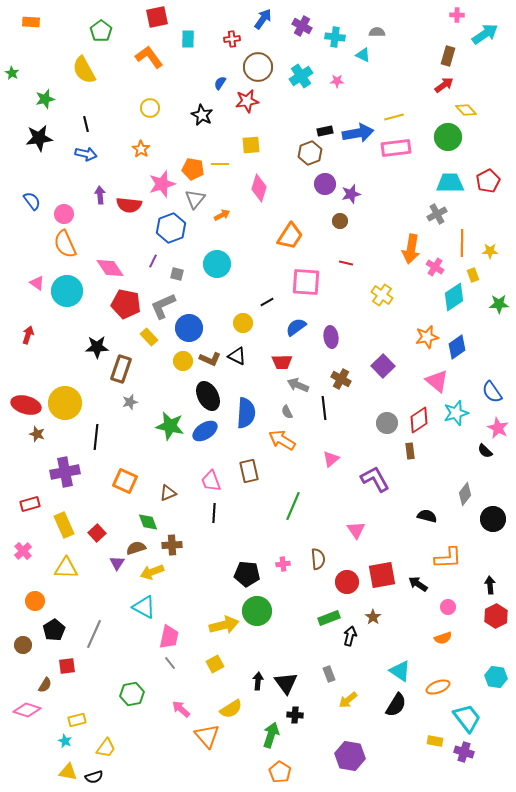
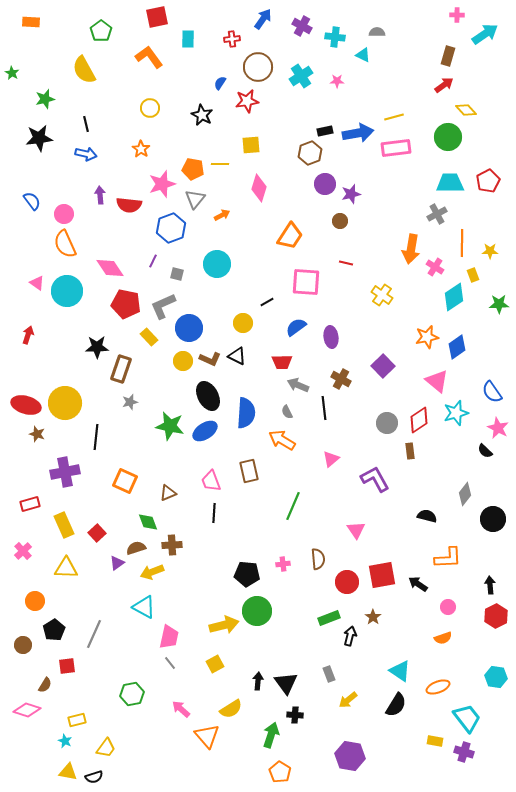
purple triangle at (117, 563): rotated 21 degrees clockwise
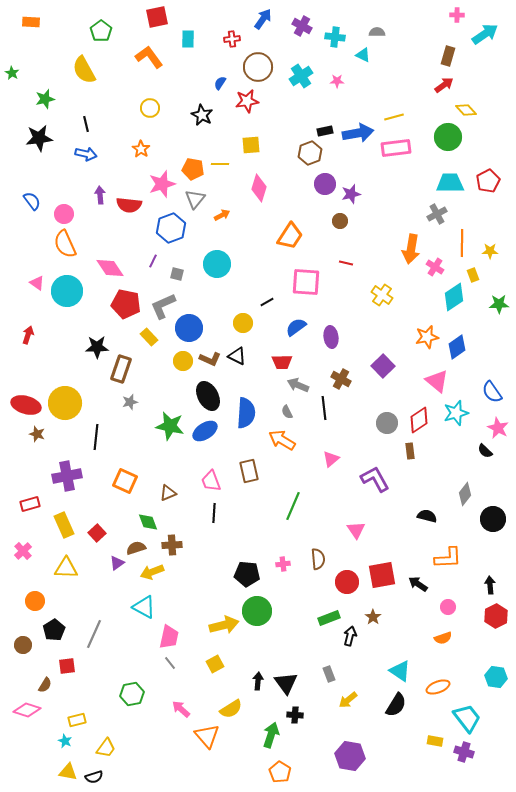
purple cross at (65, 472): moved 2 px right, 4 px down
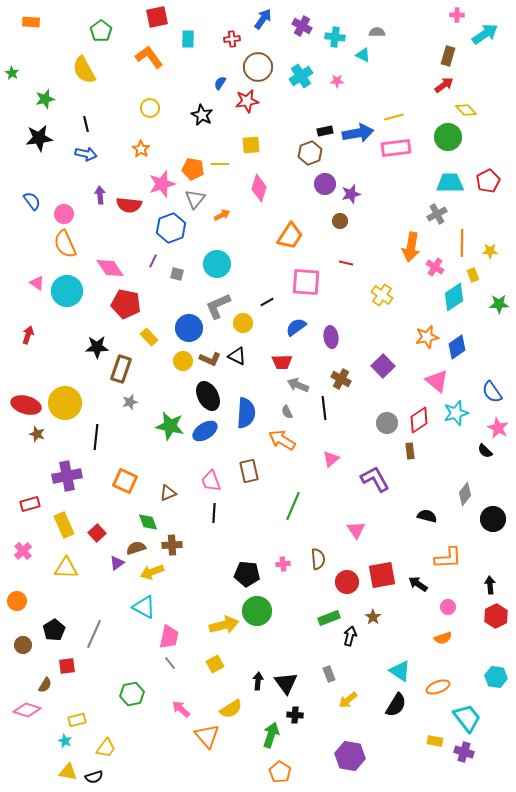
orange arrow at (411, 249): moved 2 px up
gray L-shape at (163, 306): moved 55 px right
orange circle at (35, 601): moved 18 px left
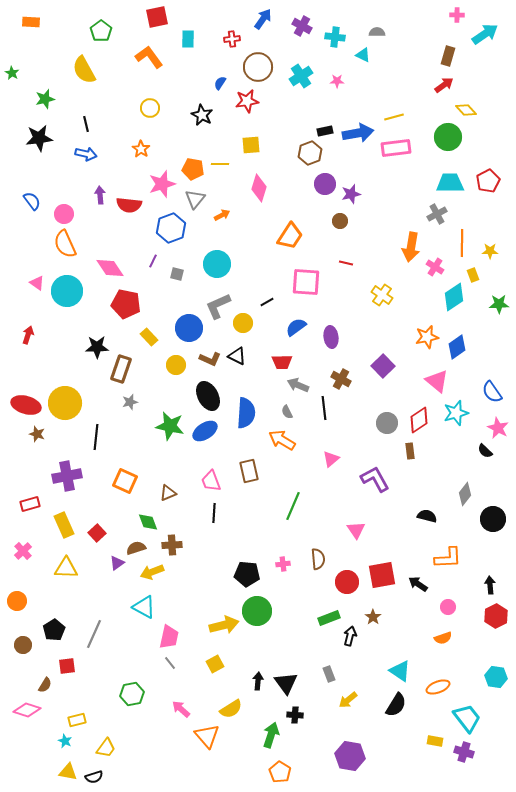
yellow circle at (183, 361): moved 7 px left, 4 px down
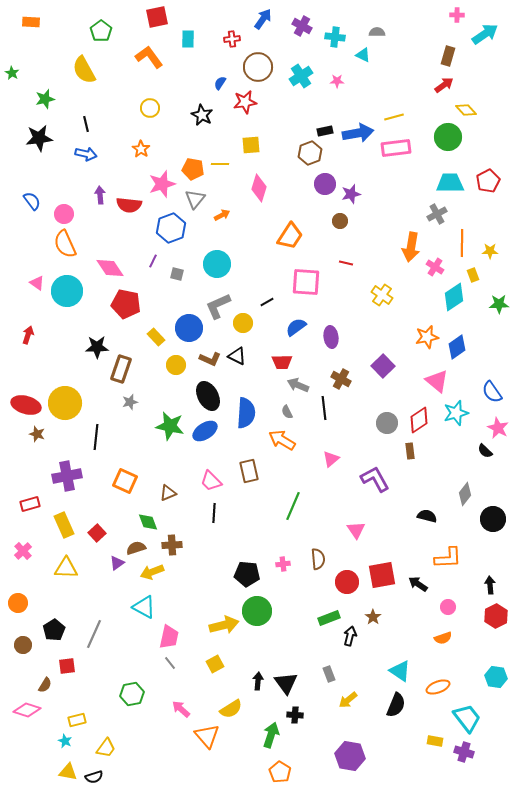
red star at (247, 101): moved 2 px left, 1 px down
yellow rectangle at (149, 337): moved 7 px right
pink trapezoid at (211, 481): rotated 25 degrees counterclockwise
orange circle at (17, 601): moved 1 px right, 2 px down
black semicircle at (396, 705): rotated 10 degrees counterclockwise
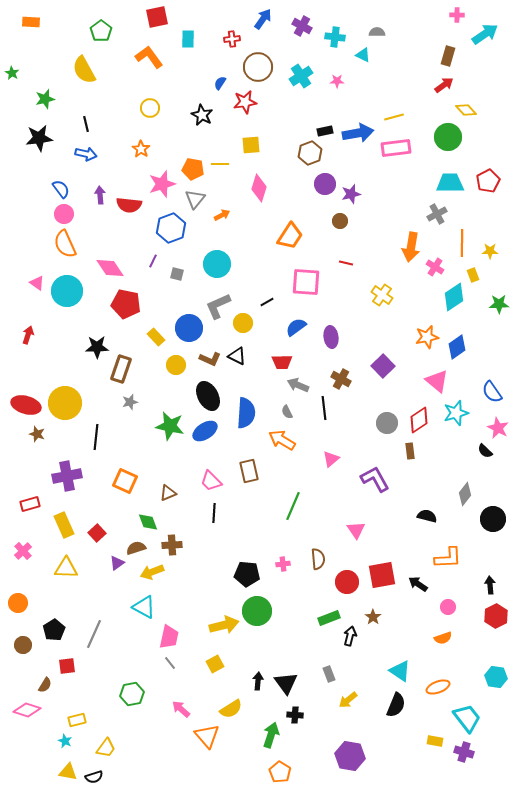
blue semicircle at (32, 201): moved 29 px right, 12 px up
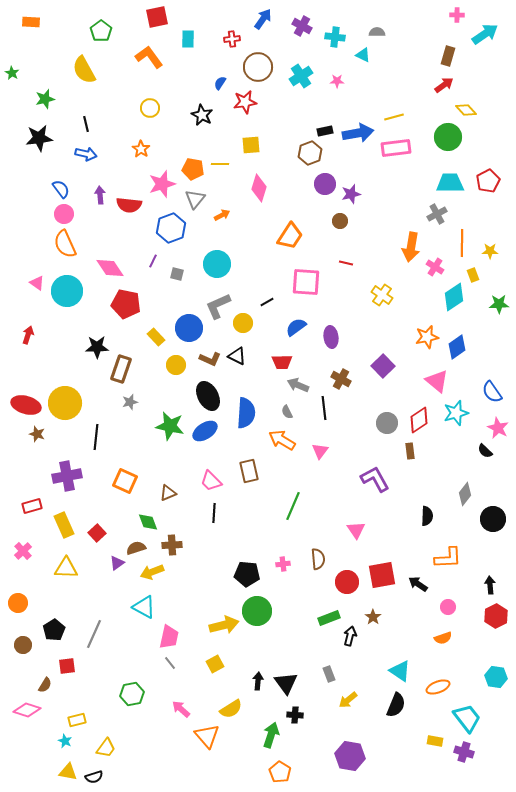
pink triangle at (331, 459): moved 11 px left, 8 px up; rotated 12 degrees counterclockwise
red rectangle at (30, 504): moved 2 px right, 2 px down
black semicircle at (427, 516): rotated 78 degrees clockwise
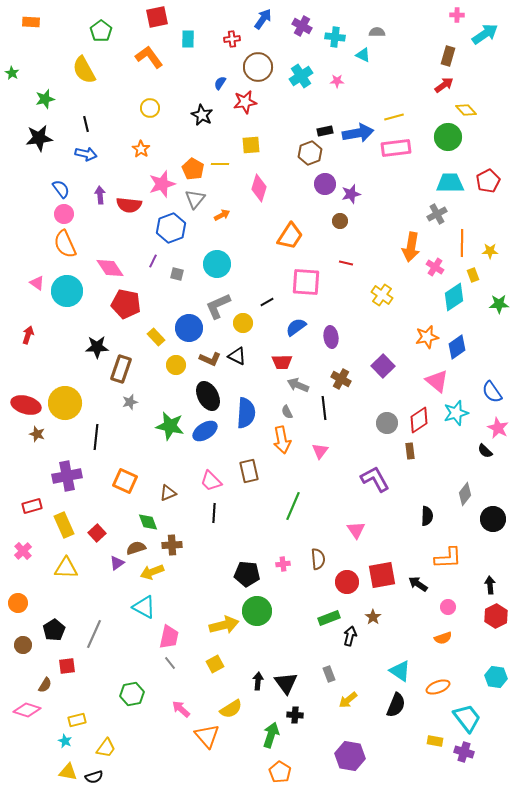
orange pentagon at (193, 169): rotated 20 degrees clockwise
orange arrow at (282, 440): rotated 132 degrees counterclockwise
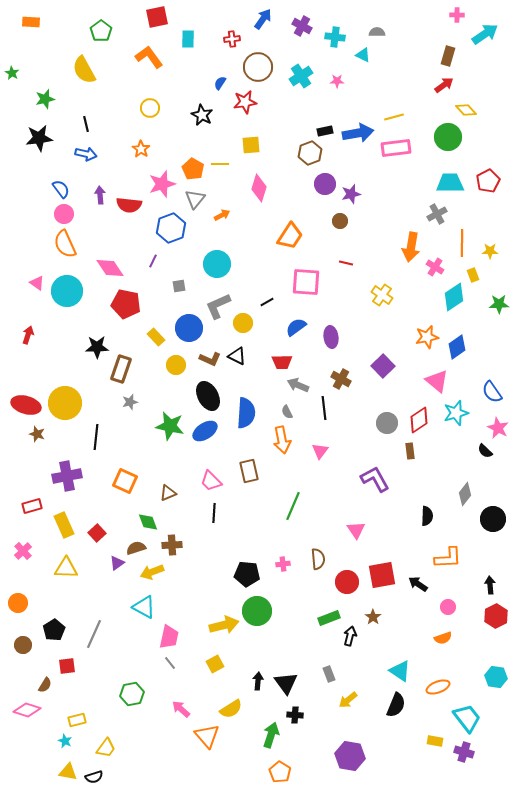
gray square at (177, 274): moved 2 px right, 12 px down; rotated 24 degrees counterclockwise
